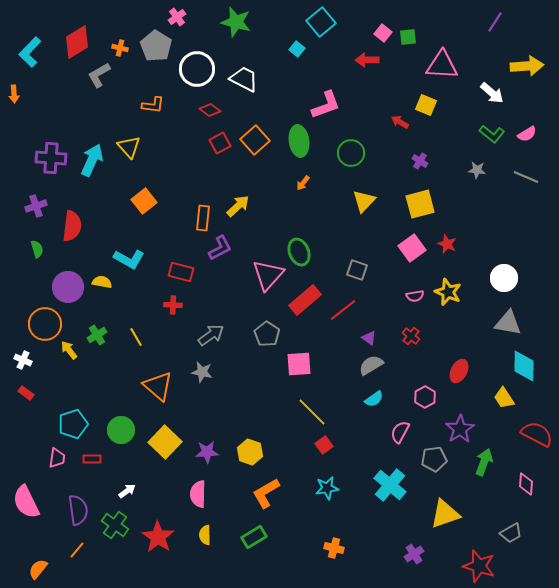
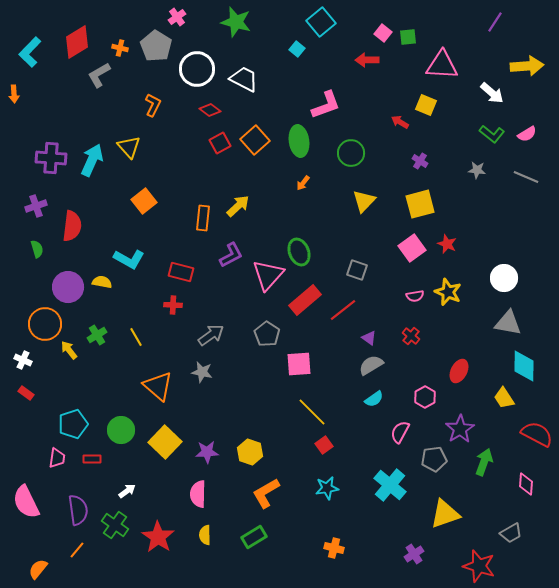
orange L-shape at (153, 105): rotated 70 degrees counterclockwise
purple L-shape at (220, 248): moved 11 px right, 7 px down
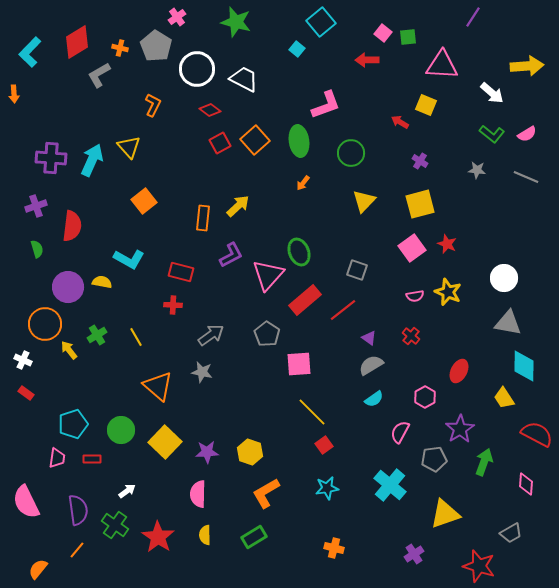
purple line at (495, 22): moved 22 px left, 5 px up
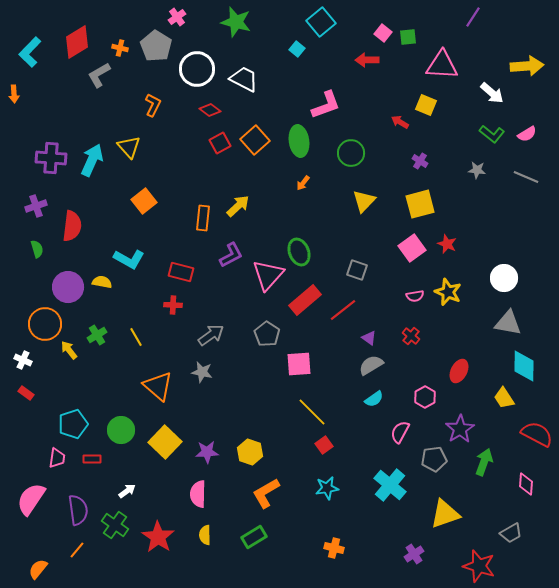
pink semicircle at (26, 502): moved 5 px right, 3 px up; rotated 60 degrees clockwise
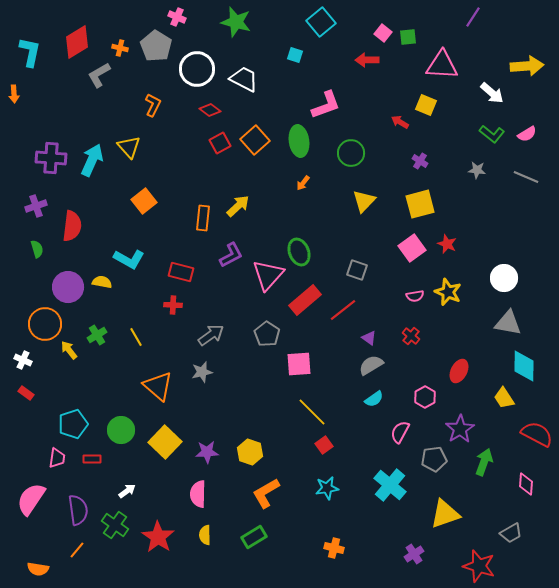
pink cross at (177, 17): rotated 30 degrees counterclockwise
cyan square at (297, 49): moved 2 px left, 6 px down; rotated 21 degrees counterclockwise
cyan L-shape at (30, 52): rotated 148 degrees clockwise
gray star at (202, 372): rotated 25 degrees counterclockwise
orange semicircle at (38, 569): rotated 120 degrees counterclockwise
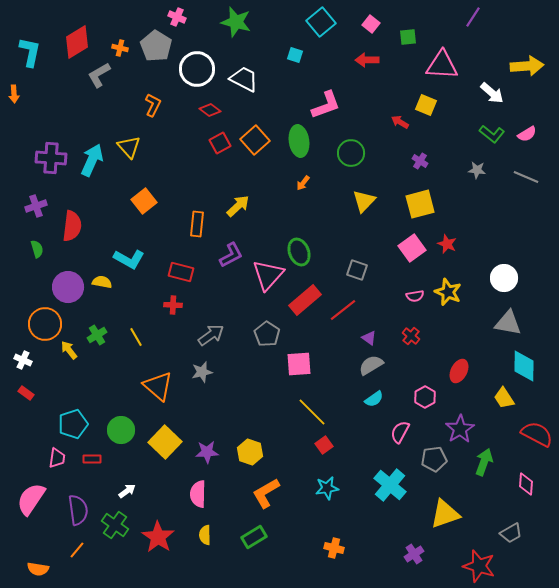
pink square at (383, 33): moved 12 px left, 9 px up
orange rectangle at (203, 218): moved 6 px left, 6 px down
